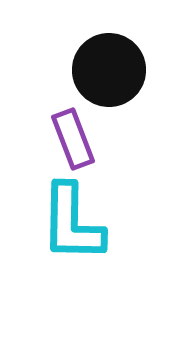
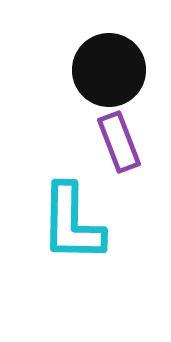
purple rectangle: moved 46 px right, 3 px down
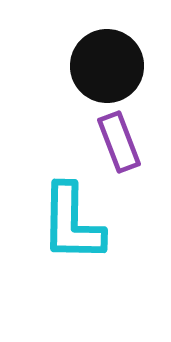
black circle: moved 2 px left, 4 px up
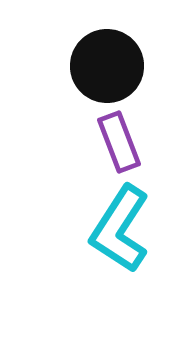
cyan L-shape: moved 48 px right, 6 px down; rotated 32 degrees clockwise
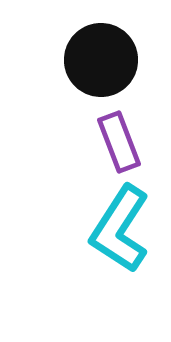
black circle: moved 6 px left, 6 px up
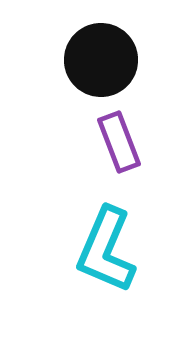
cyan L-shape: moved 14 px left, 21 px down; rotated 10 degrees counterclockwise
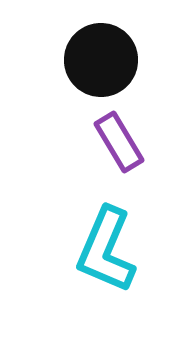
purple rectangle: rotated 10 degrees counterclockwise
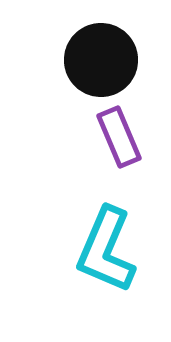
purple rectangle: moved 5 px up; rotated 8 degrees clockwise
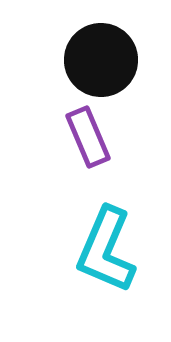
purple rectangle: moved 31 px left
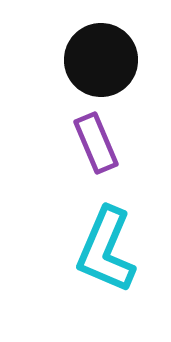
purple rectangle: moved 8 px right, 6 px down
